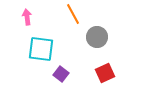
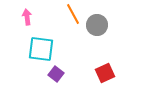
gray circle: moved 12 px up
purple square: moved 5 px left
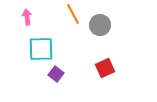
gray circle: moved 3 px right
cyan square: rotated 8 degrees counterclockwise
red square: moved 5 px up
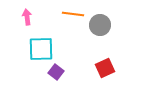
orange line: rotated 55 degrees counterclockwise
purple square: moved 2 px up
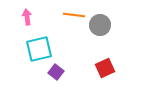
orange line: moved 1 px right, 1 px down
cyan square: moved 2 px left; rotated 12 degrees counterclockwise
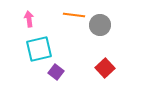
pink arrow: moved 2 px right, 2 px down
red square: rotated 18 degrees counterclockwise
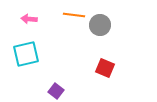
pink arrow: rotated 77 degrees counterclockwise
cyan square: moved 13 px left, 5 px down
red square: rotated 24 degrees counterclockwise
purple square: moved 19 px down
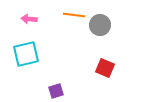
purple square: rotated 35 degrees clockwise
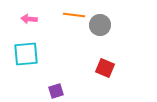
cyan square: rotated 8 degrees clockwise
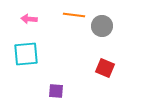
gray circle: moved 2 px right, 1 px down
purple square: rotated 21 degrees clockwise
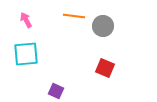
orange line: moved 1 px down
pink arrow: moved 3 px left, 1 px down; rotated 56 degrees clockwise
gray circle: moved 1 px right
purple square: rotated 21 degrees clockwise
